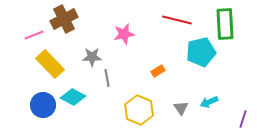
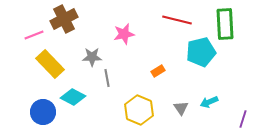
blue circle: moved 7 px down
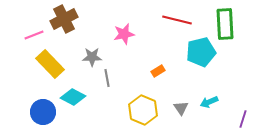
yellow hexagon: moved 4 px right
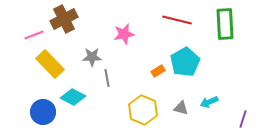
cyan pentagon: moved 16 px left, 10 px down; rotated 16 degrees counterclockwise
gray triangle: rotated 42 degrees counterclockwise
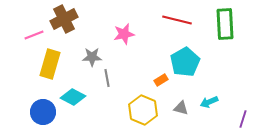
yellow rectangle: rotated 60 degrees clockwise
orange rectangle: moved 3 px right, 9 px down
